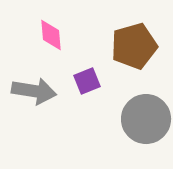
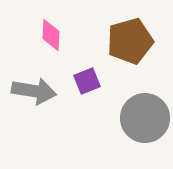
pink diamond: rotated 8 degrees clockwise
brown pentagon: moved 4 px left, 5 px up
gray circle: moved 1 px left, 1 px up
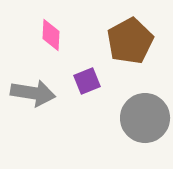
brown pentagon: rotated 12 degrees counterclockwise
gray arrow: moved 1 px left, 2 px down
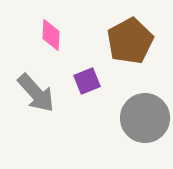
gray arrow: moved 3 px right; rotated 39 degrees clockwise
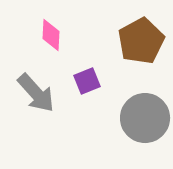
brown pentagon: moved 11 px right
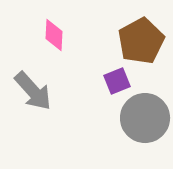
pink diamond: moved 3 px right
purple square: moved 30 px right
gray arrow: moved 3 px left, 2 px up
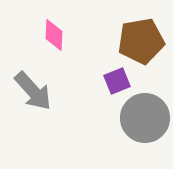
brown pentagon: rotated 18 degrees clockwise
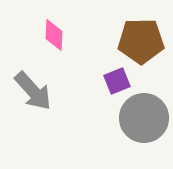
brown pentagon: rotated 9 degrees clockwise
gray circle: moved 1 px left
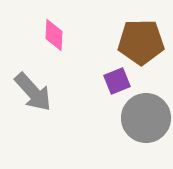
brown pentagon: moved 1 px down
gray arrow: moved 1 px down
gray circle: moved 2 px right
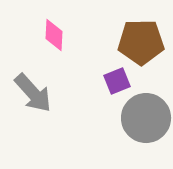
gray arrow: moved 1 px down
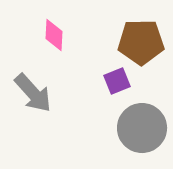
gray circle: moved 4 px left, 10 px down
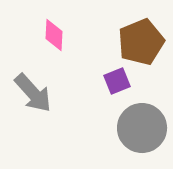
brown pentagon: rotated 21 degrees counterclockwise
